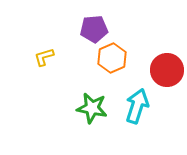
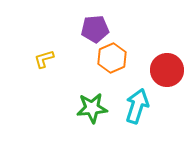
purple pentagon: moved 1 px right
yellow L-shape: moved 2 px down
green star: rotated 16 degrees counterclockwise
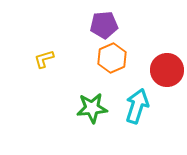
purple pentagon: moved 9 px right, 4 px up
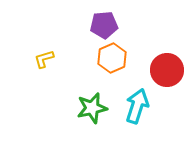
green star: rotated 8 degrees counterclockwise
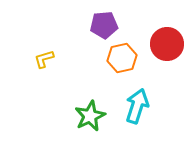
orange hexagon: moved 10 px right; rotated 12 degrees clockwise
red circle: moved 26 px up
green star: moved 2 px left, 8 px down; rotated 12 degrees counterclockwise
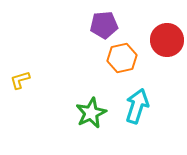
red circle: moved 4 px up
yellow L-shape: moved 24 px left, 21 px down
green star: moved 1 px right, 3 px up
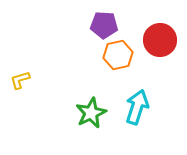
purple pentagon: rotated 8 degrees clockwise
red circle: moved 7 px left
orange hexagon: moved 4 px left, 3 px up
cyan arrow: moved 1 px down
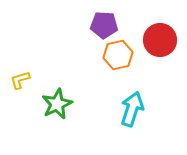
cyan arrow: moved 5 px left, 2 px down
green star: moved 34 px left, 9 px up
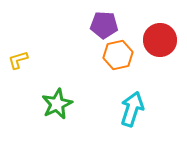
yellow L-shape: moved 2 px left, 20 px up
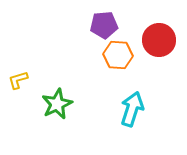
purple pentagon: rotated 8 degrees counterclockwise
red circle: moved 1 px left
orange hexagon: rotated 16 degrees clockwise
yellow L-shape: moved 20 px down
